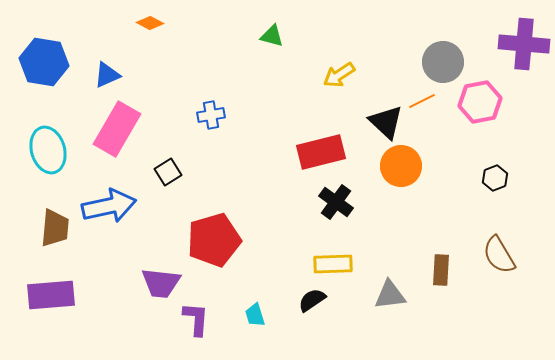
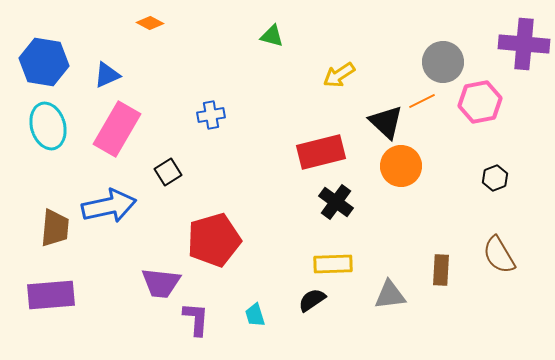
cyan ellipse: moved 24 px up
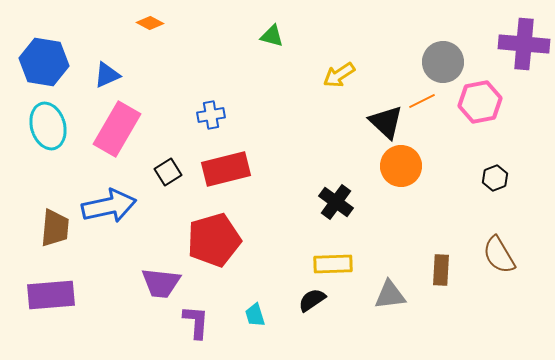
red rectangle: moved 95 px left, 17 px down
purple L-shape: moved 3 px down
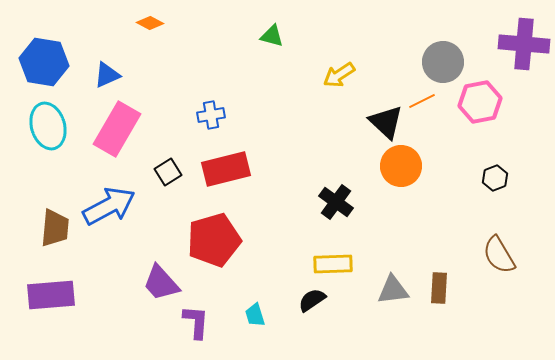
blue arrow: rotated 16 degrees counterclockwise
brown rectangle: moved 2 px left, 18 px down
purple trapezoid: rotated 42 degrees clockwise
gray triangle: moved 3 px right, 5 px up
